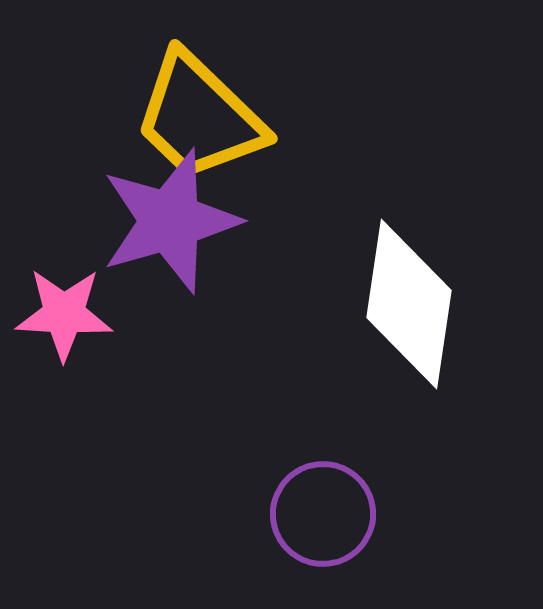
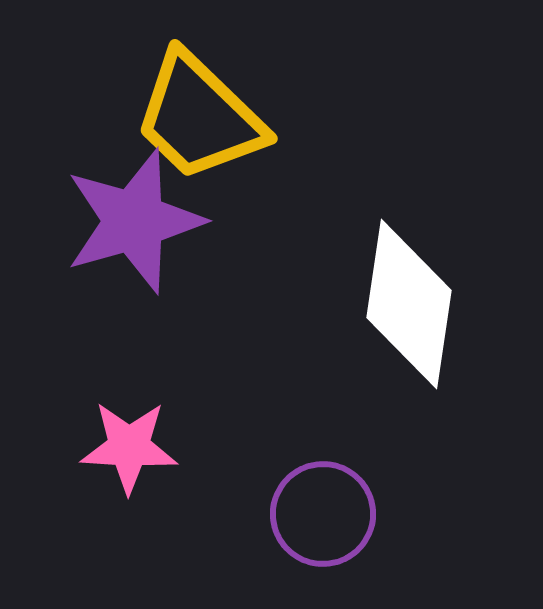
purple star: moved 36 px left
pink star: moved 65 px right, 133 px down
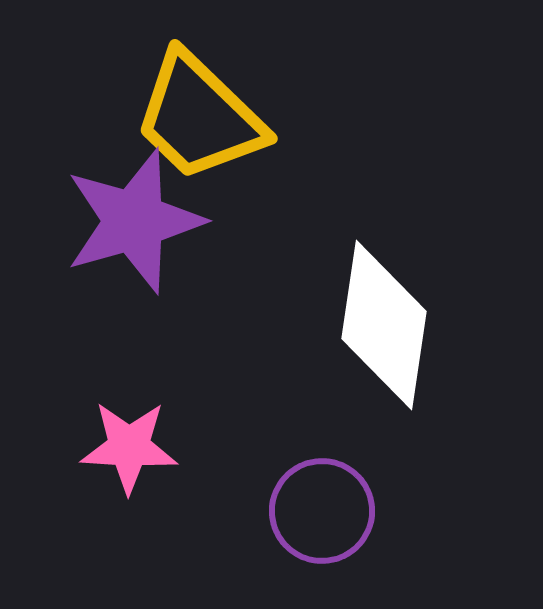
white diamond: moved 25 px left, 21 px down
purple circle: moved 1 px left, 3 px up
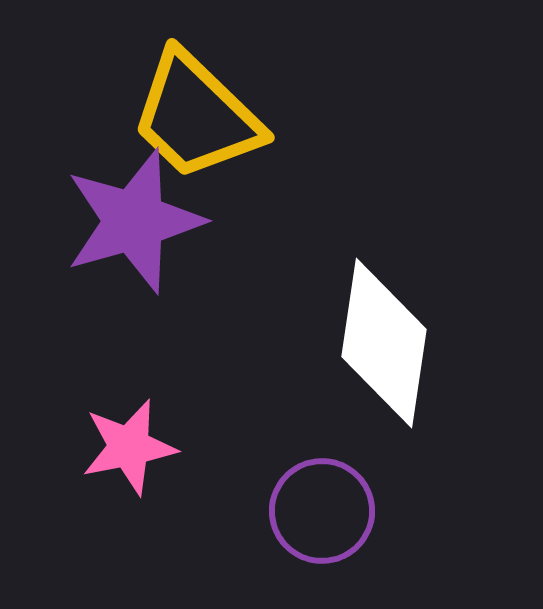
yellow trapezoid: moved 3 px left, 1 px up
white diamond: moved 18 px down
pink star: rotated 14 degrees counterclockwise
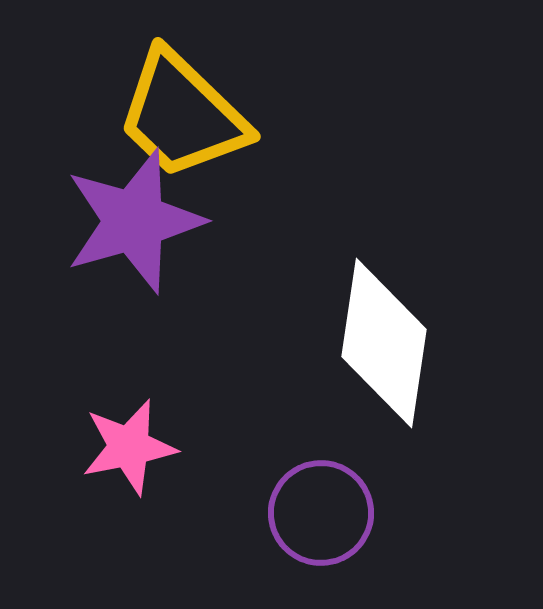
yellow trapezoid: moved 14 px left, 1 px up
purple circle: moved 1 px left, 2 px down
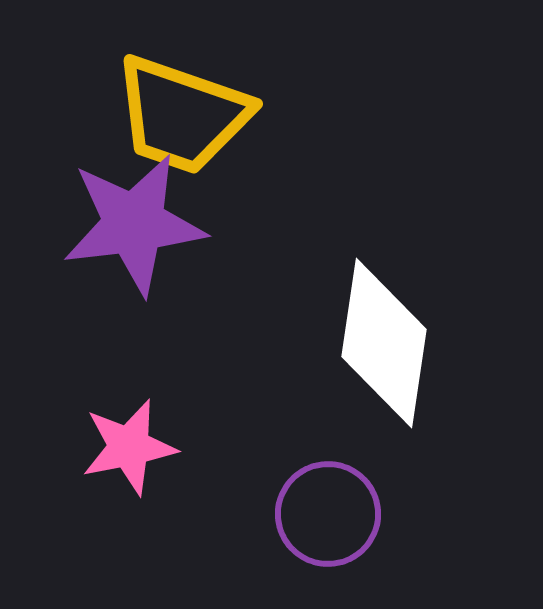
yellow trapezoid: rotated 25 degrees counterclockwise
purple star: moved 3 px down; rotated 9 degrees clockwise
purple circle: moved 7 px right, 1 px down
